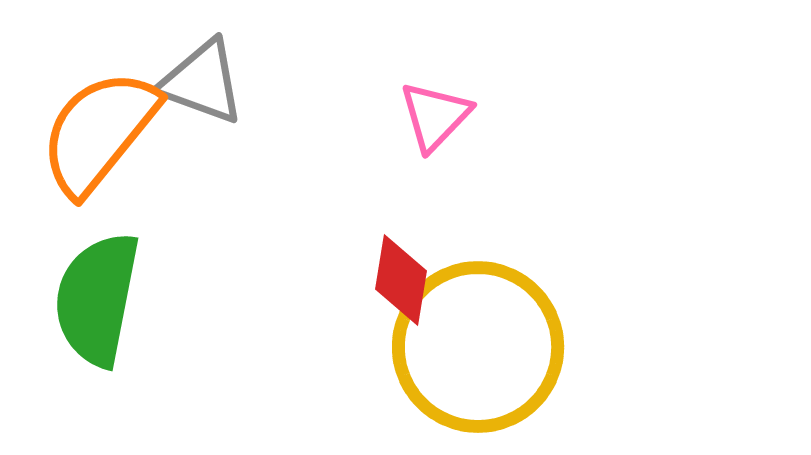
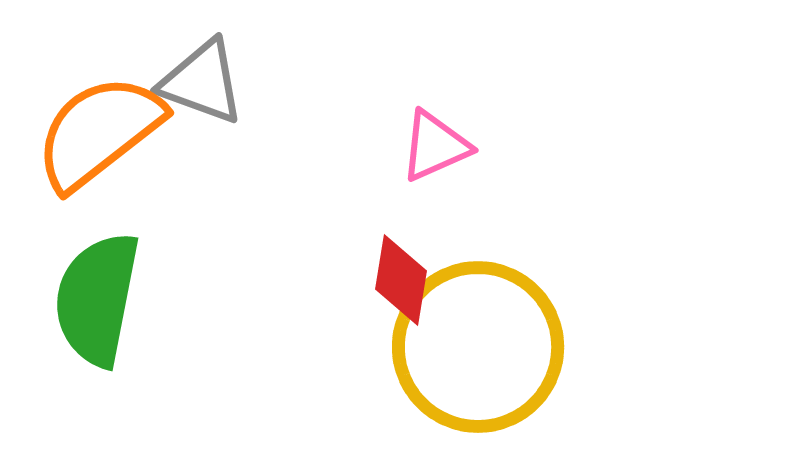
pink triangle: moved 30 px down; rotated 22 degrees clockwise
orange semicircle: rotated 13 degrees clockwise
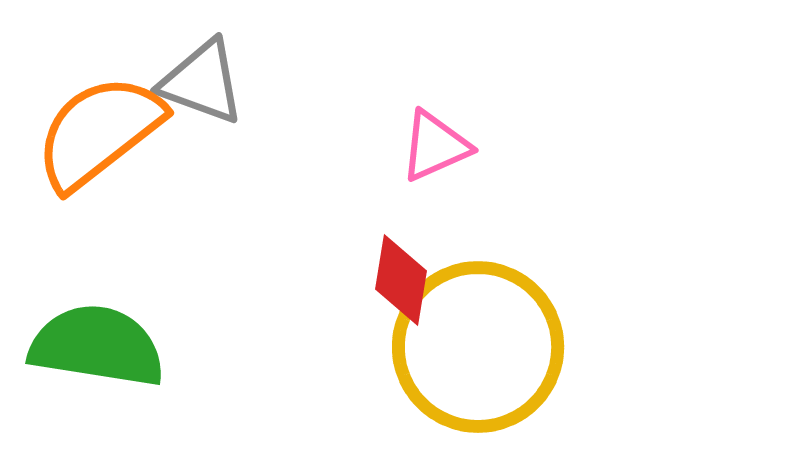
green semicircle: moved 47 px down; rotated 88 degrees clockwise
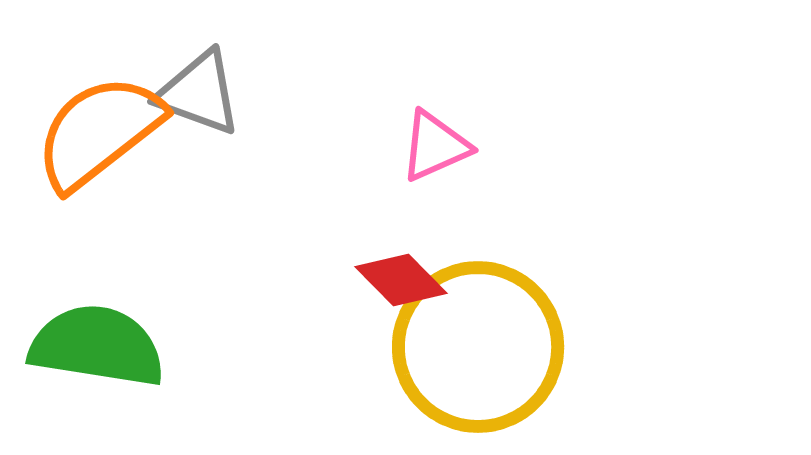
gray triangle: moved 3 px left, 11 px down
red diamond: rotated 54 degrees counterclockwise
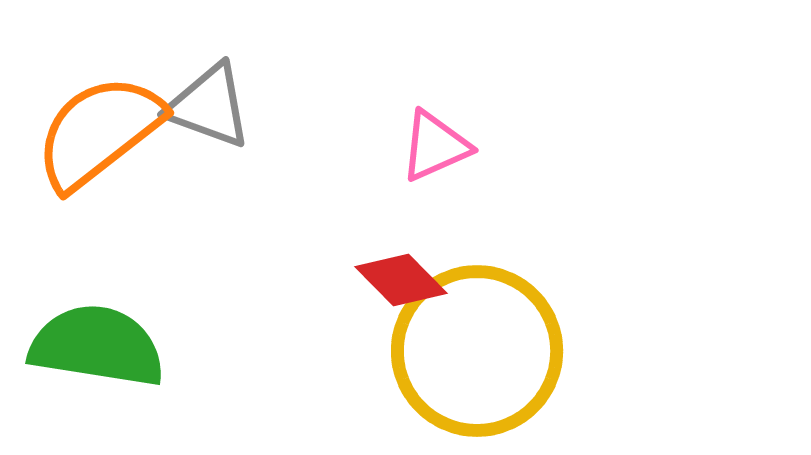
gray triangle: moved 10 px right, 13 px down
yellow circle: moved 1 px left, 4 px down
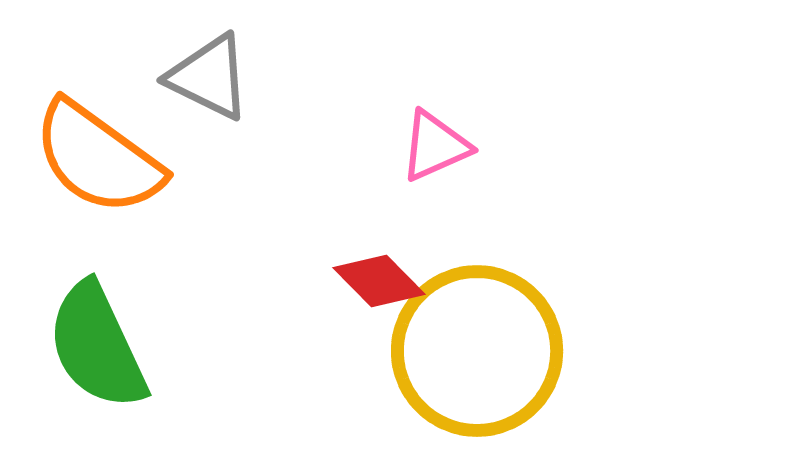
gray triangle: moved 29 px up; rotated 6 degrees clockwise
orange semicircle: moved 1 px left, 26 px down; rotated 106 degrees counterclockwise
red diamond: moved 22 px left, 1 px down
green semicircle: rotated 124 degrees counterclockwise
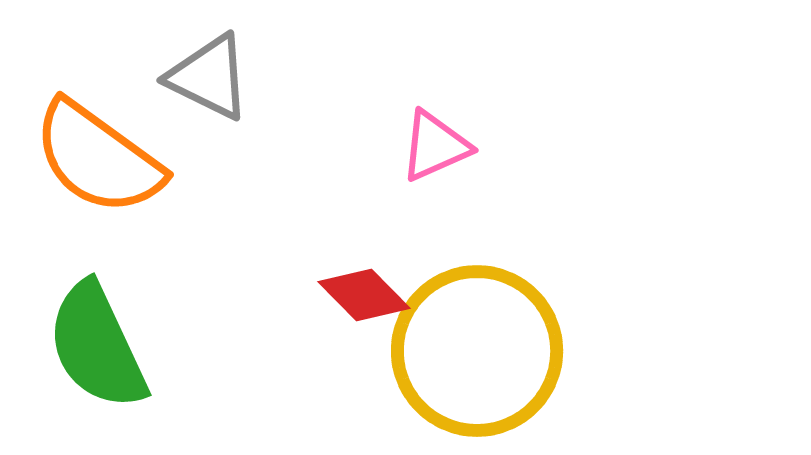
red diamond: moved 15 px left, 14 px down
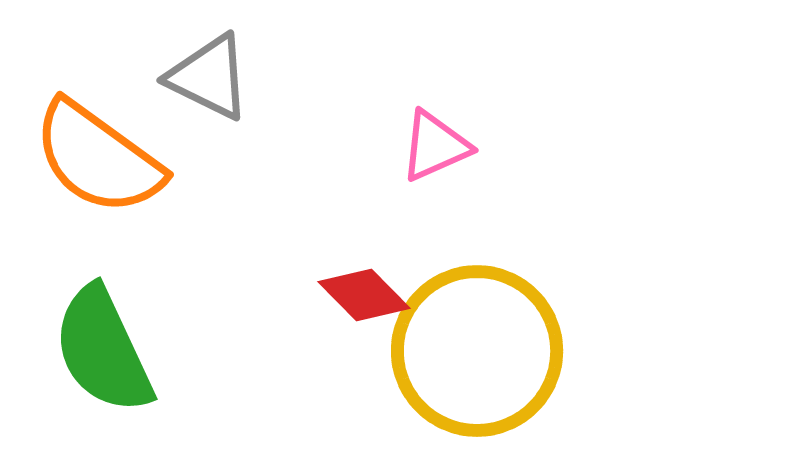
green semicircle: moved 6 px right, 4 px down
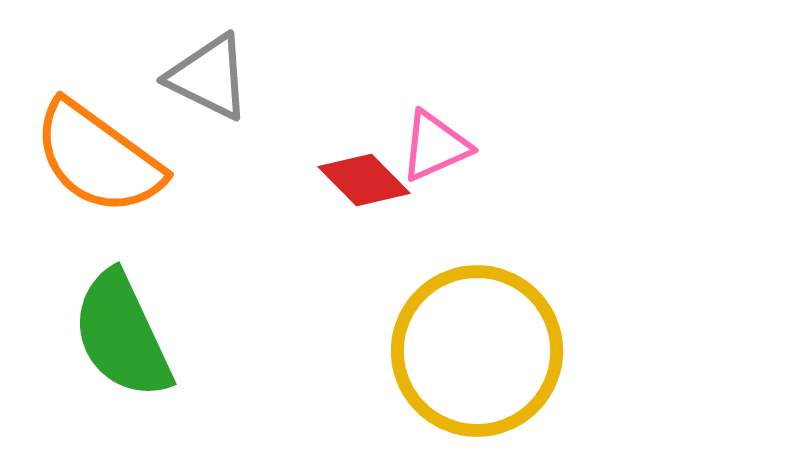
red diamond: moved 115 px up
green semicircle: moved 19 px right, 15 px up
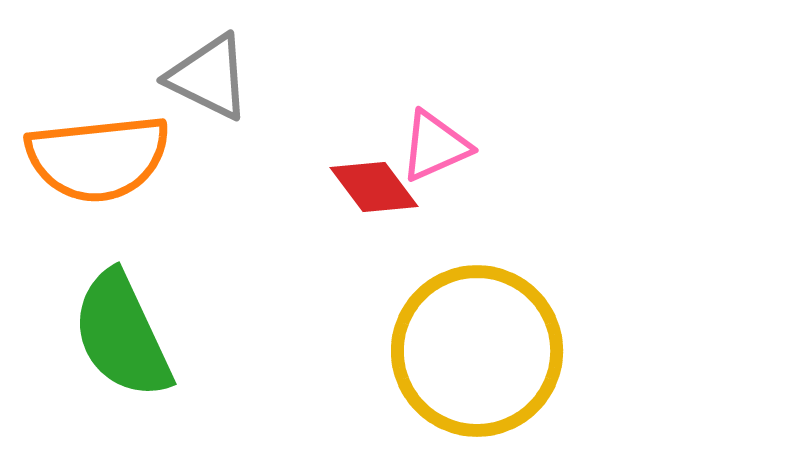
orange semicircle: rotated 42 degrees counterclockwise
red diamond: moved 10 px right, 7 px down; rotated 8 degrees clockwise
